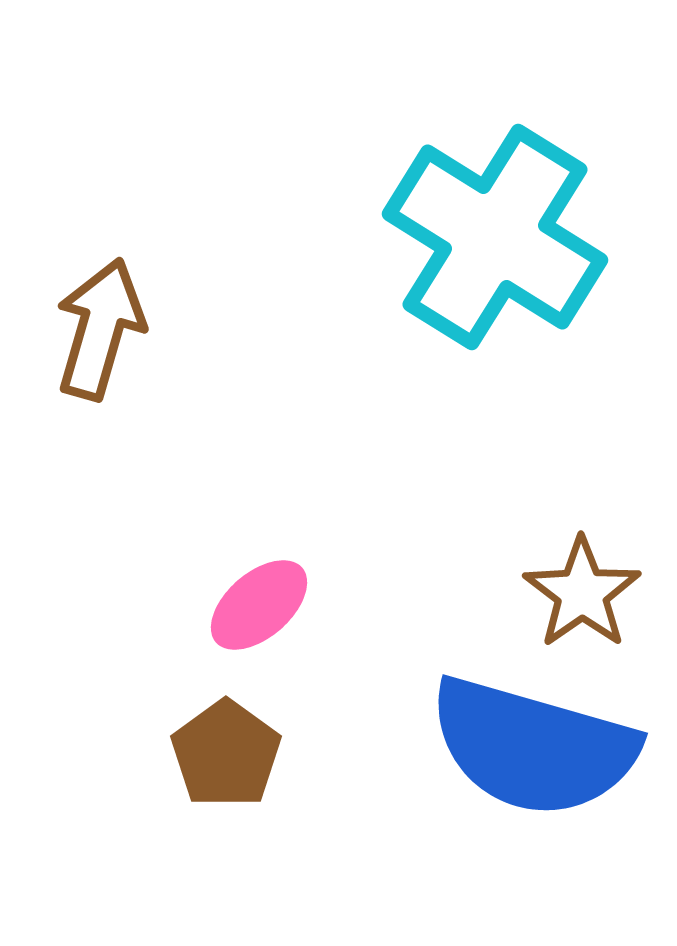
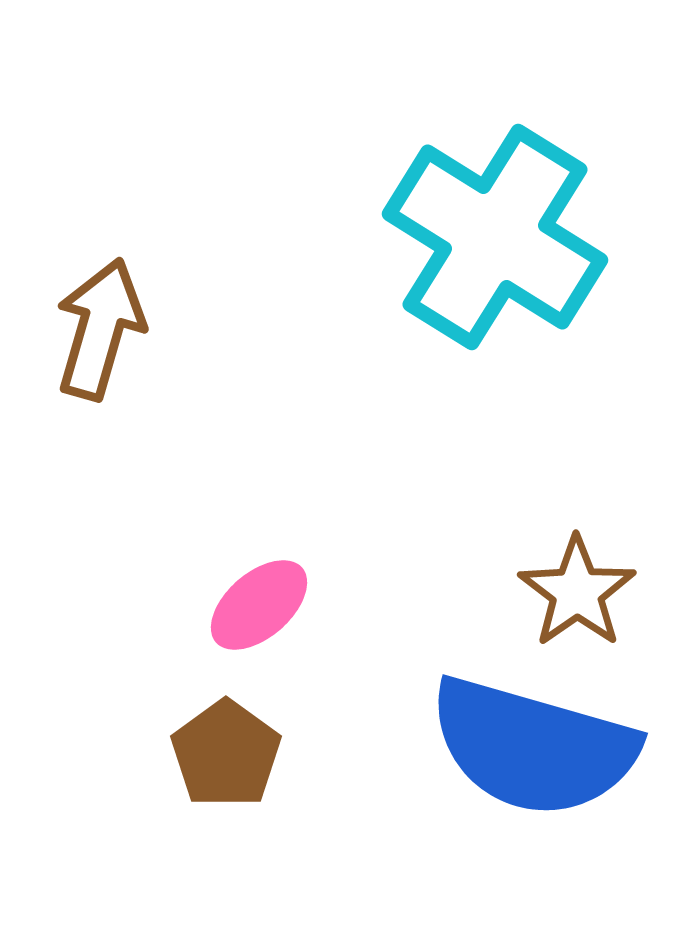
brown star: moved 5 px left, 1 px up
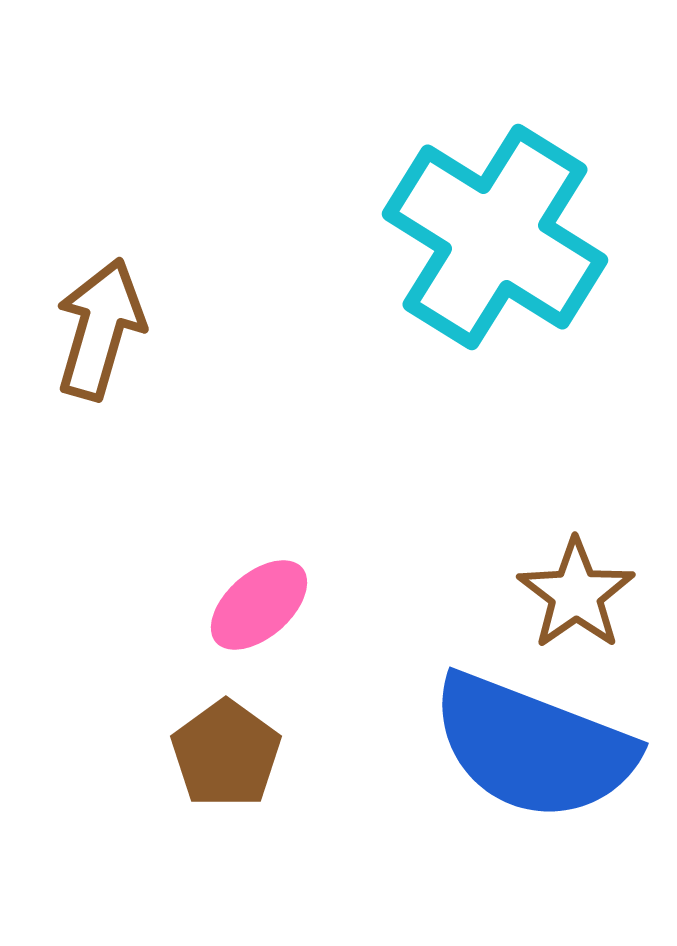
brown star: moved 1 px left, 2 px down
blue semicircle: rotated 5 degrees clockwise
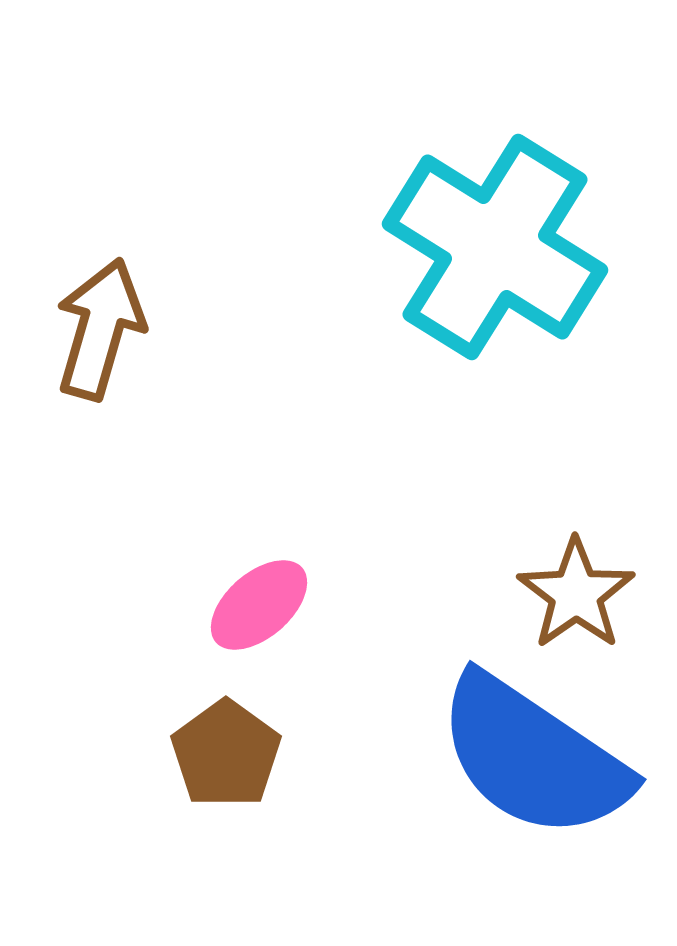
cyan cross: moved 10 px down
blue semicircle: moved 10 px down; rotated 13 degrees clockwise
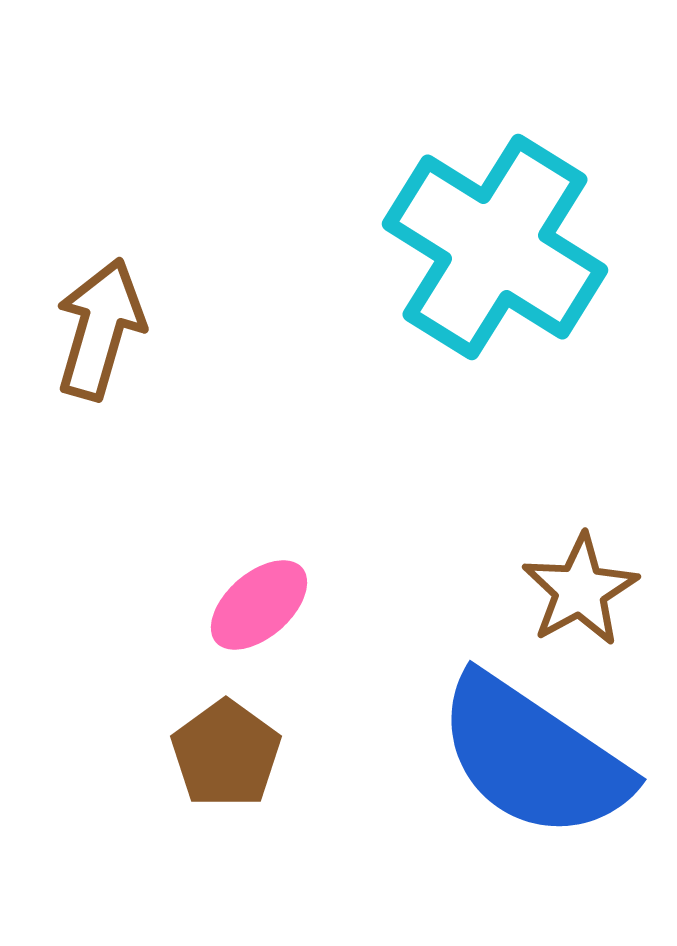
brown star: moved 4 px right, 4 px up; rotated 6 degrees clockwise
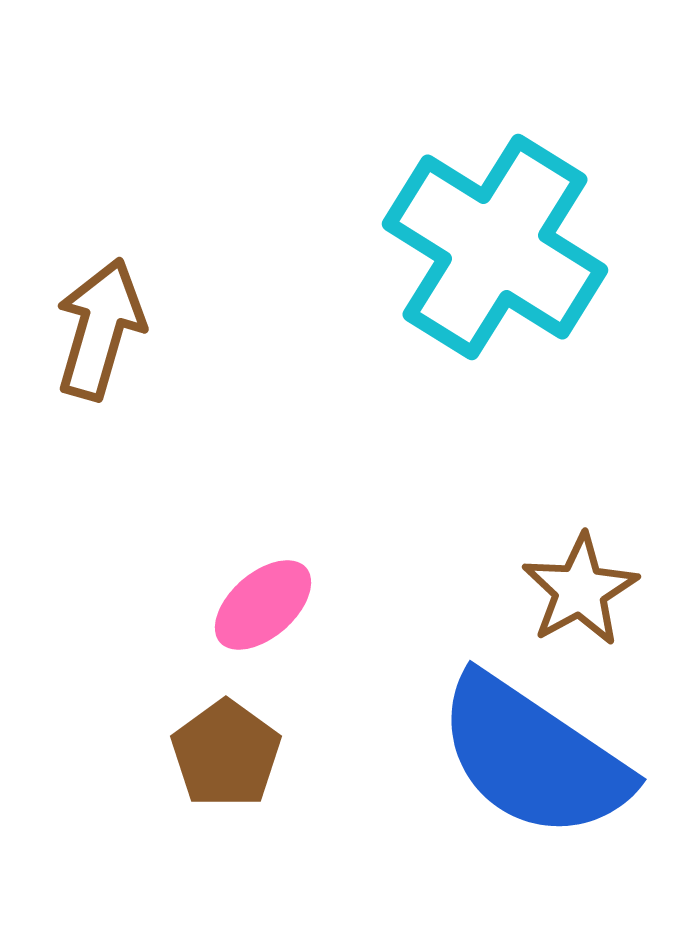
pink ellipse: moved 4 px right
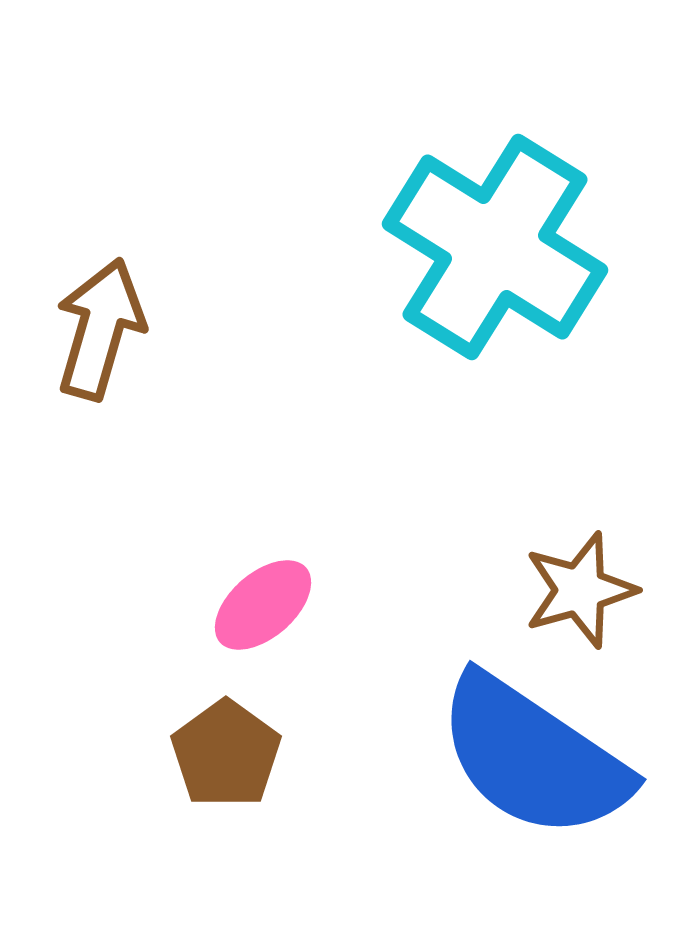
brown star: rotated 13 degrees clockwise
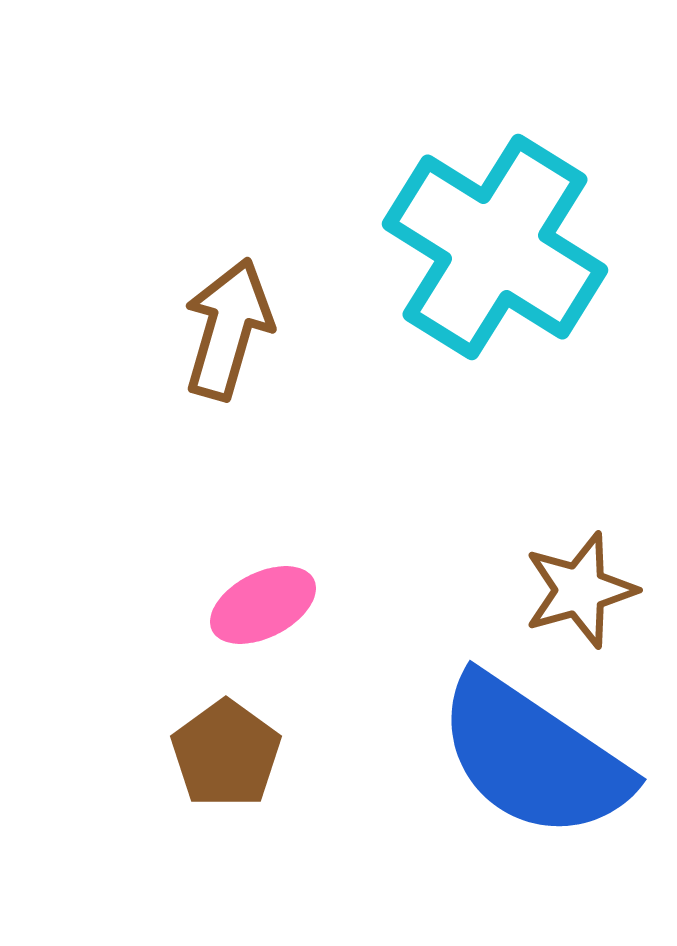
brown arrow: moved 128 px right
pink ellipse: rotated 14 degrees clockwise
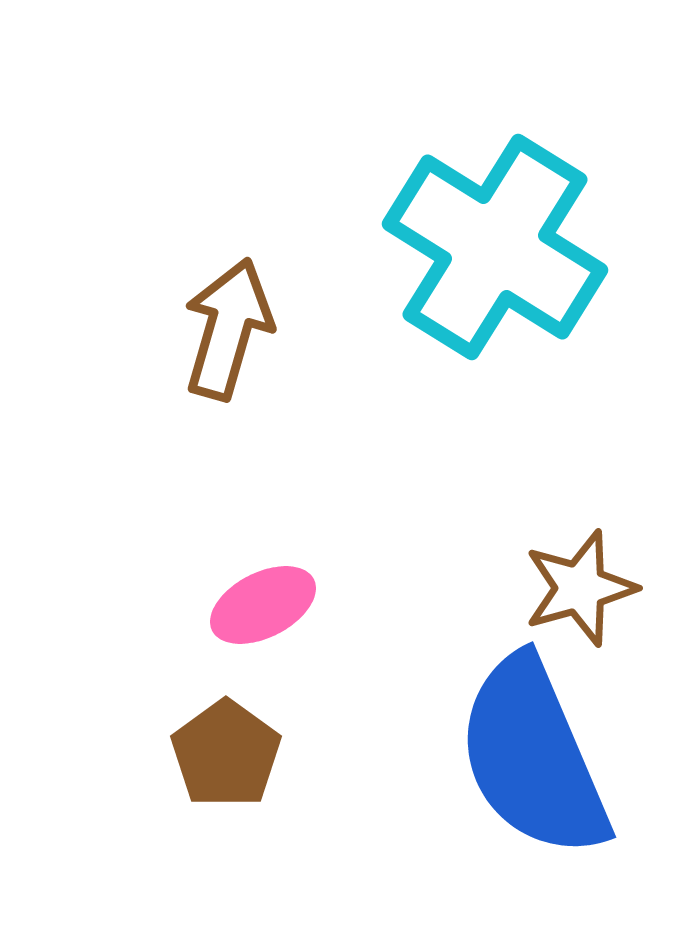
brown star: moved 2 px up
blue semicircle: rotated 33 degrees clockwise
